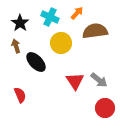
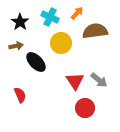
black star: moved 1 px up
brown arrow: rotated 96 degrees clockwise
red circle: moved 20 px left
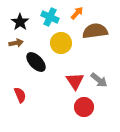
brown arrow: moved 3 px up
red circle: moved 1 px left, 1 px up
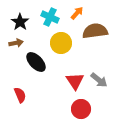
red circle: moved 3 px left, 2 px down
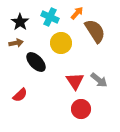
brown semicircle: rotated 65 degrees clockwise
red semicircle: rotated 70 degrees clockwise
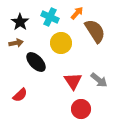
red triangle: moved 2 px left
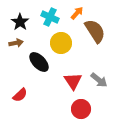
black ellipse: moved 3 px right
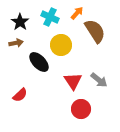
yellow circle: moved 2 px down
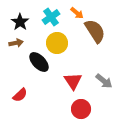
orange arrow: rotated 88 degrees clockwise
cyan cross: moved 1 px right; rotated 30 degrees clockwise
yellow circle: moved 4 px left, 2 px up
gray arrow: moved 5 px right, 1 px down
